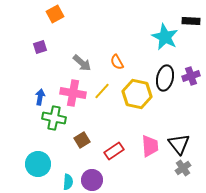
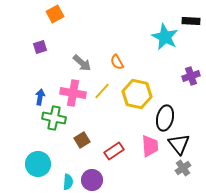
black ellipse: moved 40 px down
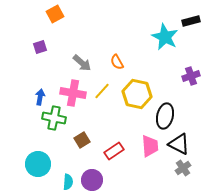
black rectangle: rotated 18 degrees counterclockwise
black ellipse: moved 2 px up
black triangle: rotated 25 degrees counterclockwise
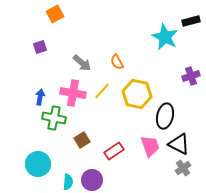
pink trapezoid: rotated 15 degrees counterclockwise
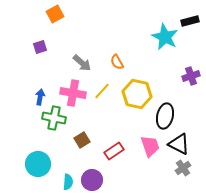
black rectangle: moved 1 px left
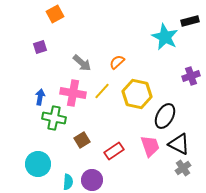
orange semicircle: rotated 77 degrees clockwise
black ellipse: rotated 15 degrees clockwise
